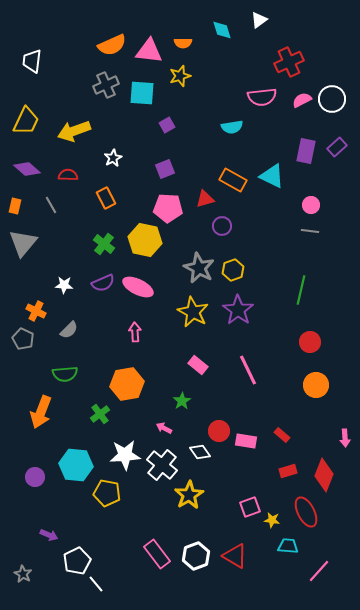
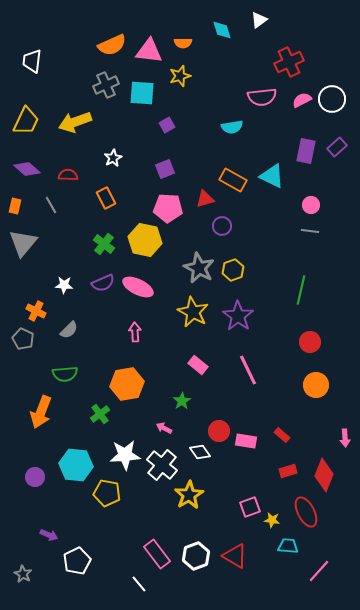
yellow arrow at (74, 131): moved 1 px right, 9 px up
purple star at (238, 310): moved 6 px down
white line at (96, 584): moved 43 px right
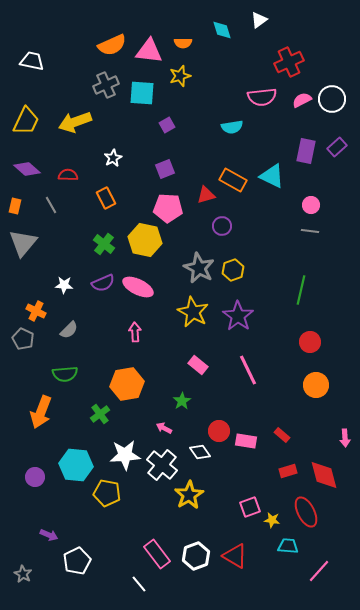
white trapezoid at (32, 61): rotated 95 degrees clockwise
red triangle at (205, 199): moved 1 px right, 4 px up
red diamond at (324, 475): rotated 36 degrees counterclockwise
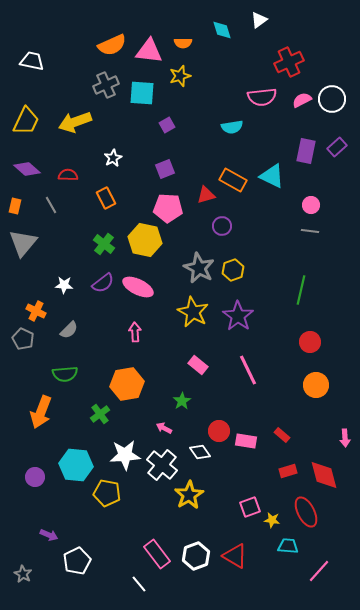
purple semicircle at (103, 283): rotated 15 degrees counterclockwise
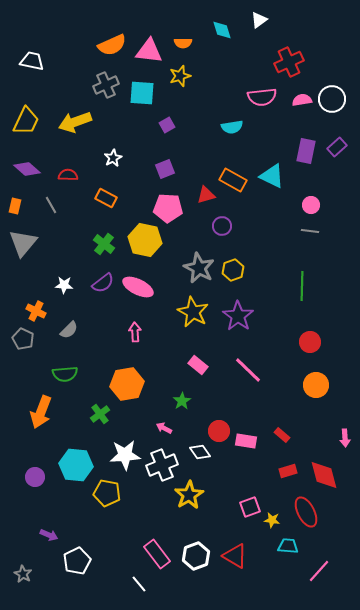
pink semicircle at (302, 100): rotated 18 degrees clockwise
orange rectangle at (106, 198): rotated 35 degrees counterclockwise
green line at (301, 290): moved 1 px right, 4 px up; rotated 12 degrees counterclockwise
pink line at (248, 370): rotated 20 degrees counterclockwise
white cross at (162, 465): rotated 28 degrees clockwise
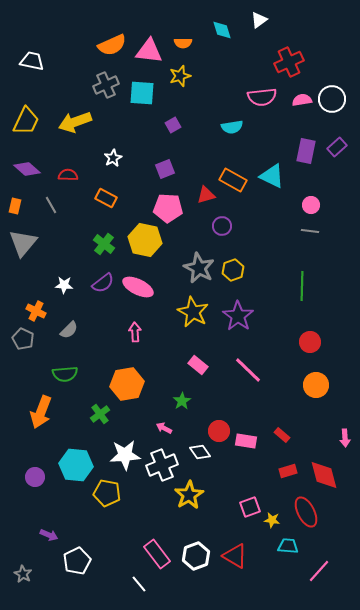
purple square at (167, 125): moved 6 px right
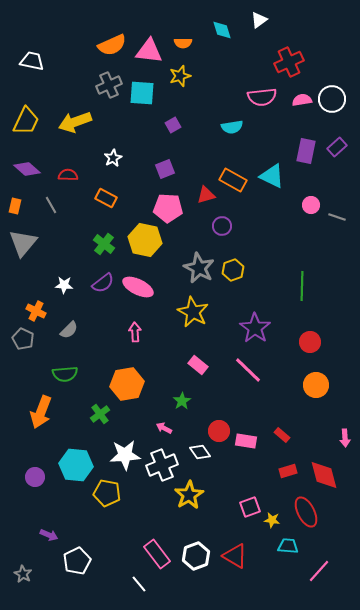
gray cross at (106, 85): moved 3 px right
gray line at (310, 231): moved 27 px right, 14 px up; rotated 12 degrees clockwise
purple star at (238, 316): moved 17 px right, 12 px down
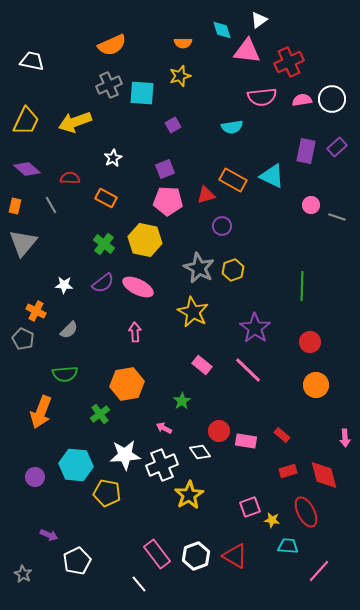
pink triangle at (149, 51): moved 98 px right
red semicircle at (68, 175): moved 2 px right, 3 px down
pink pentagon at (168, 208): moved 7 px up
pink rectangle at (198, 365): moved 4 px right
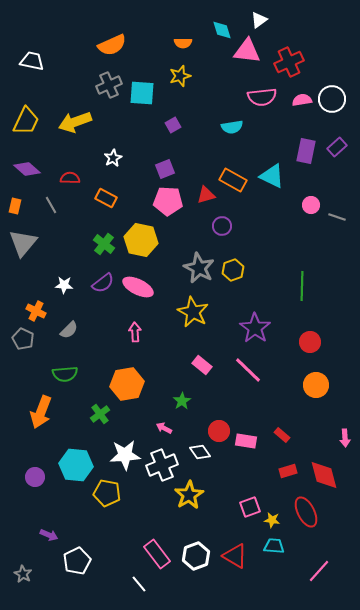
yellow hexagon at (145, 240): moved 4 px left
cyan trapezoid at (288, 546): moved 14 px left
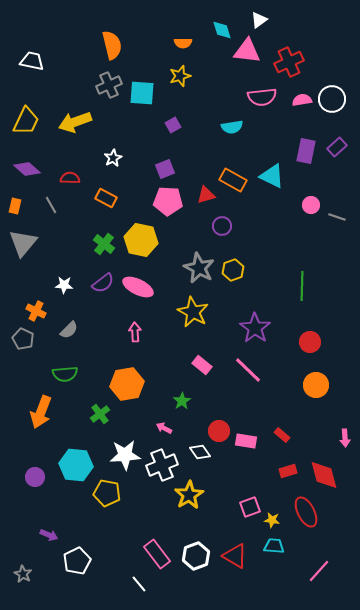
orange semicircle at (112, 45): rotated 80 degrees counterclockwise
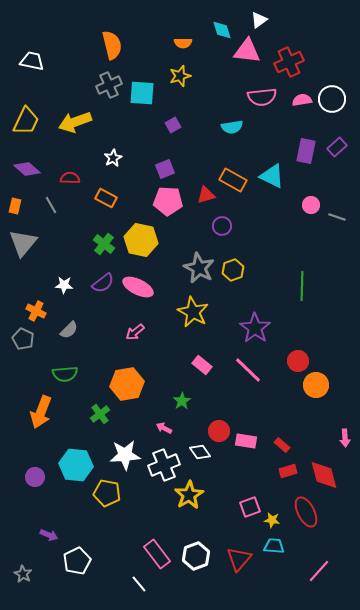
pink arrow at (135, 332): rotated 126 degrees counterclockwise
red circle at (310, 342): moved 12 px left, 19 px down
red rectangle at (282, 435): moved 10 px down
white cross at (162, 465): moved 2 px right
red triangle at (235, 556): moved 4 px right, 3 px down; rotated 40 degrees clockwise
